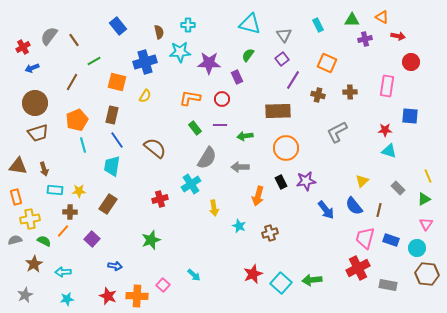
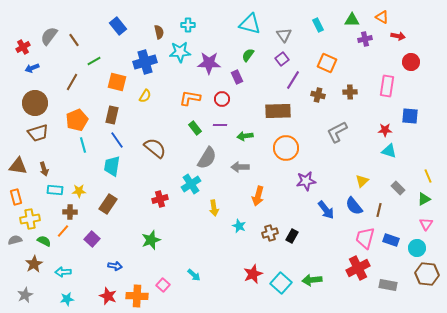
black rectangle at (281, 182): moved 11 px right, 54 px down; rotated 56 degrees clockwise
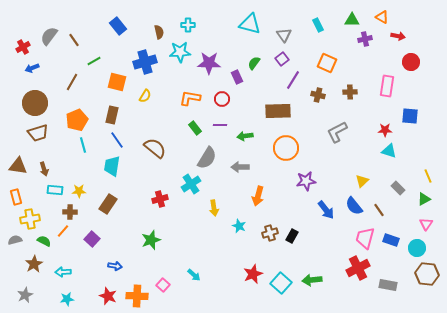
green semicircle at (248, 55): moved 6 px right, 8 px down
brown line at (379, 210): rotated 48 degrees counterclockwise
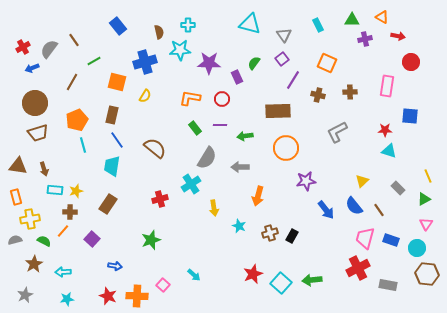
gray semicircle at (49, 36): moved 13 px down
cyan star at (180, 52): moved 2 px up
yellow star at (79, 191): moved 3 px left; rotated 16 degrees counterclockwise
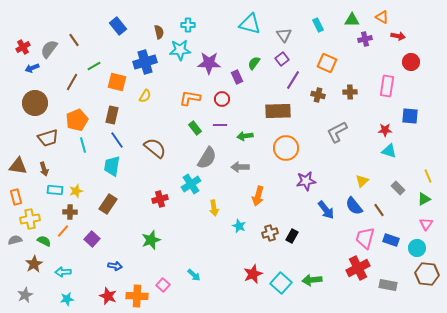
green line at (94, 61): moved 5 px down
brown trapezoid at (38, 133): moved 10 px right, 5 px down
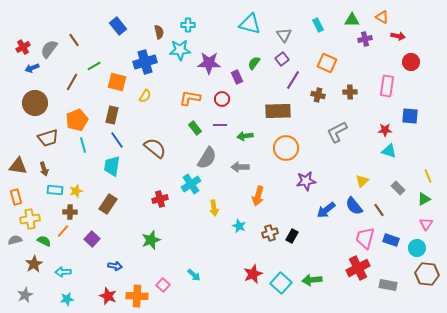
blue arrow at (326, 210): rotated 90 degrees clockwise
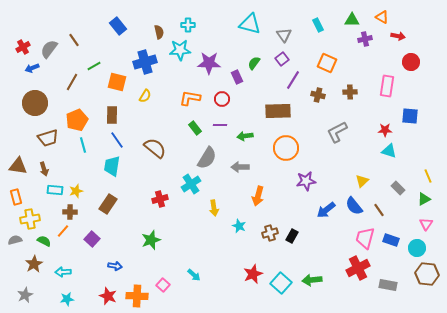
brown rectangle at (112, 115): rotated 12 degrees counterclockwise
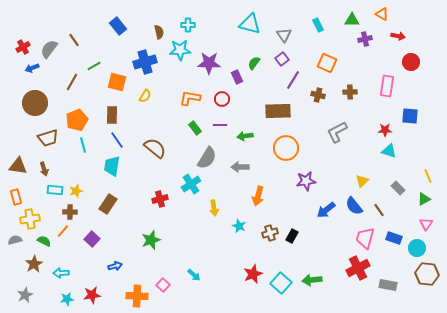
orange triangle at (382, 17): moved 3 px up
blue rectangle at (391, 240): moved 3 px right, 2 px up
blue arrow at (115, 266): rotated 24 degrees counterclockwise
cyan arrow at (63, 272): moved 2 px left, 1 px down
red star at (108, 296): moved 16 px left, 1 px up; rotated 30 degrees counterclockwise
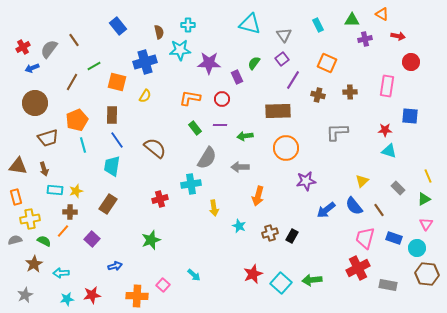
gray L-shape at (337, 132): rotated 25 degrees clockwise
cyan cross at (191, 184): rotated 24 degrees clockwise
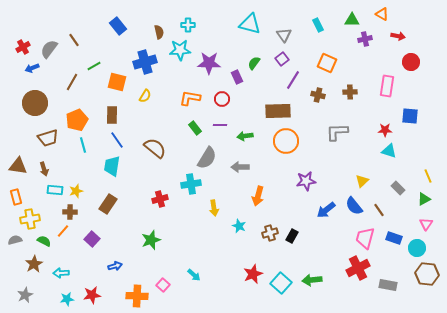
orange circle at (286, 148): moved 7 px up
